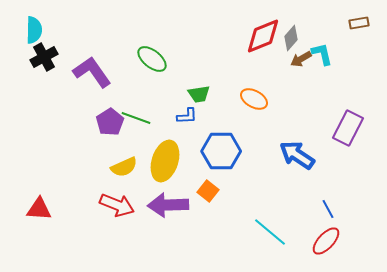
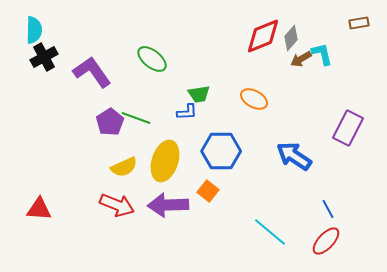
blue L-shape: moved 4 px up
blue arrow: moved 3 px left, 1 px down
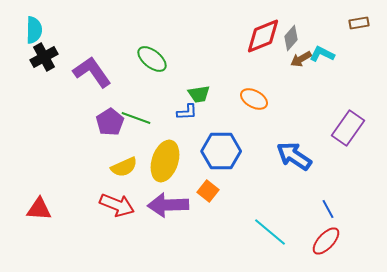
cyan L-shape: rotated 50 degrees counterclockwise
purple rectangle: rotated 8 degrees clockwise
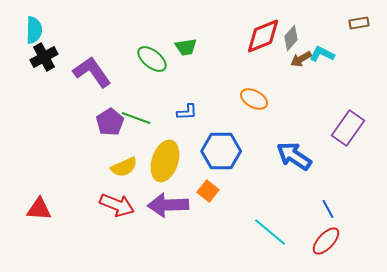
green trapezoid: moved 13 px left, 47 px up
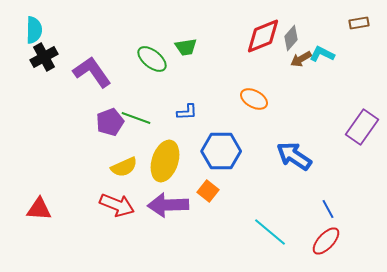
purple pentagon: rotated 12 degrees clockwise
purple rectangle: moved 14 px right, 1 px up
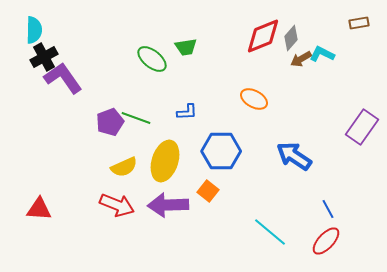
purple L-shape: moved 29 px left, 6 px down
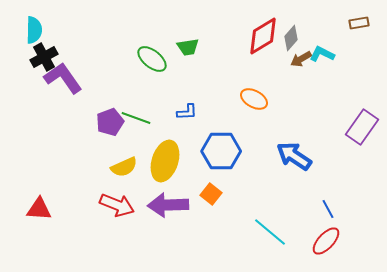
red diamond: rotated 9 degrees counterclockwise
green trapezoid: moved 2 px right
orange square: moved 3 px right, 3 px down
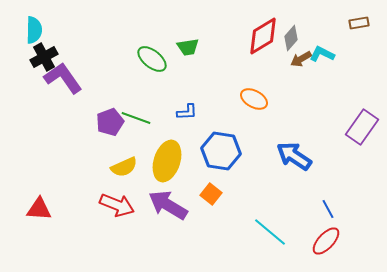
blue hexagon: rotated 9 degrees clockwise
yellow ellipse: moved 2 px right
purple arrow: rotated 33 degrees clockwise
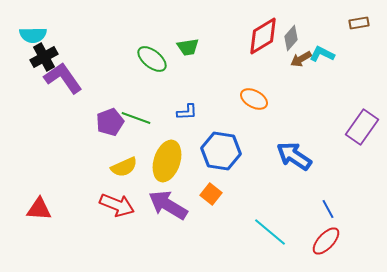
cyan semicircle: moved 1 px left, 5 px down; rotated 88 degrees clockwise
